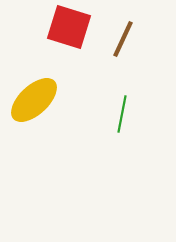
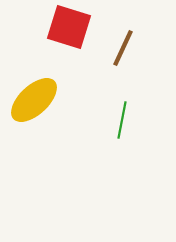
brown line: moved 9 px down
green line: moved 6 px down
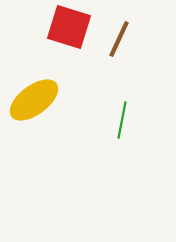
brown line: moved 4 px left, 9 px up
yellow ellipse: rotated 6 degrees clockwise
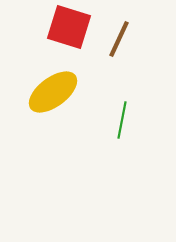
yellow ellipse: moved 19 px right, 8 px up
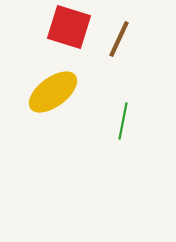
green line: moved 1 px right, 1 px down
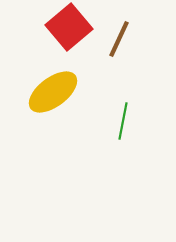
red square: rotated 33 degrees clockwise
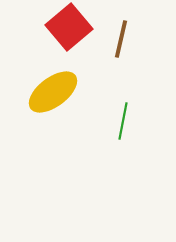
brown line: moved 2 px right; rotated 12 degrees counterclockwise
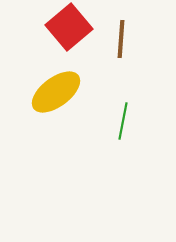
brown line: rotated 9 degrees counterclockwise
yellow ellipse: moved 3 px right
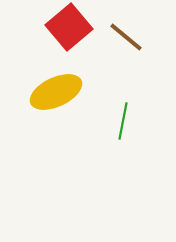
brown line: moved 5 px right, 2 px up; rotated 54 degrees counterclockwise
yellow ellipse: rotated 12 degrees clockwise
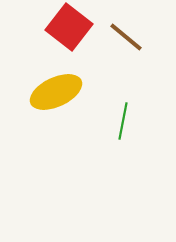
red square: rotated 12 degrees counterclockwise
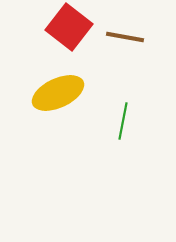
brown line: moved 1 px left; rotated 30 degrees counterclockwise
yellow ellipse: moved 2 px right, 1 px down
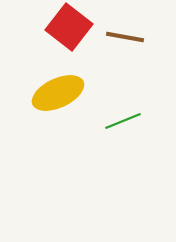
green line: rotated 57 degrees clockwise
